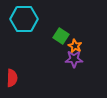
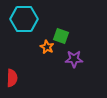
green square: rotated 14 degrees counterclockwise
orange star: moved 28 px left, 1 px down
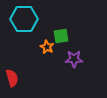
green square: rotated 28 degrees counterclockwise
red semicircle: rotated 18 degrees counterclockwise
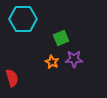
cyan hexagon: moved 1 px left
green square: moved 2 px down; rotated 14 degrees counterclockwise
orange star: moved 5 px right, 15 px down
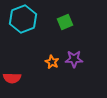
cyan hexagon: rotated 20 degrees counterclockwise
green square: moved 4 px right, 16 px up
red semicircle: rotated 108 degrees clockwise
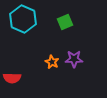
cyan hexagon: rotated 16 degrees counterclockwise
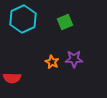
cyan hexagon: rotated 12 degrees clockwise
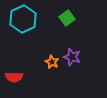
green square: moved 2 px right, 4 px up; rotated 14 degrees counterclockwise
purple star: moved 2 px left, 2 px up; rotated 18 degrees clockwise
red semicircle: moved 2 px right, 1 px up
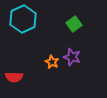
green square: moved 7 px right, 6 px down
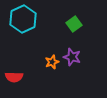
orange star: rotated 24 degrees clockwise
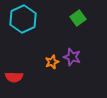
green square: moved 4 px right, 6 px up
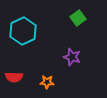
cyan hexagon: moved 12 px down
orange star: moved 5 px left, 20 px down; rotated 24 degrees clockwise
